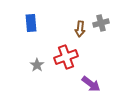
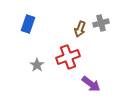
blue rectangle: moved 3 px left, 1 px down; rotated 24 degrees clockwise
brown arrow: rotated 14 degrees clockwise
red cross: moved 2 px right
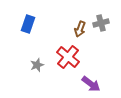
red cross: rotated 30 degrees counterclockwise
gray star: rotated 16 degrees clockwise
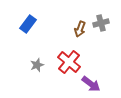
blue rectangle: rotated 18 degrees clockwise
red cross: moved 1 px right, 5 px down
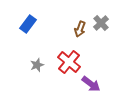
gray cross: rotated 28 degrees counterclockwise
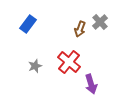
gray cross: moved 1 px left, 1 px up
gray star: moved 2 px left, 1 px down
purple arrow: rotated 36 degrees clockwise
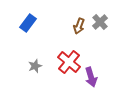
blue rectangle: moved 1 px up
brown arrow: moved 1 px left, 3 px up
purple arrow: moved 7 px up
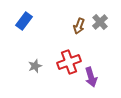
blue rectangle: moved 4 px left, 2 px up
red cross: rotated 30 degrees clockwise
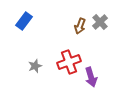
brown arrow: moved 1 px right
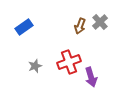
blue rectangle: moved 6 px down; rotated 18 degrees clockwise
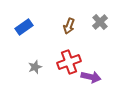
brown arrow: moved 11 px left
gray star: moved 1 px down
purple arrow: rotated 60 degrees counterclockwise
